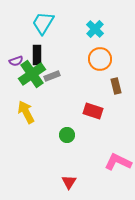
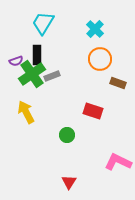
brown rectangle: moved 2 px right, 3 px up; rotated 56 degrees counterclockwise
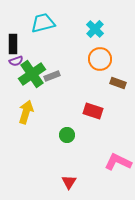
cyan trapezoid: rotated 45 degrees clockwise
black rectangle: moved 24 px left, 11 px up
yellow arrow: rotated 45 degrees clockwise
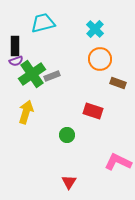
black rectangle: moved 2 px right, 2 px down
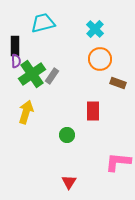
purple semicircle: rotated 72 degrees counterclockwise
gray rectangle: rotated 35 degrees counterclockwise
red rectangle: rotated 72 degrees clockwise
pink L-shape: rotated 20 degrees counterclockwise
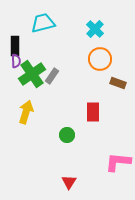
red rectangle: moved 1 px down
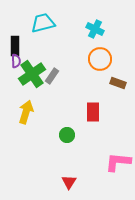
cyan cross: rotated 18 degrees counterclockwise
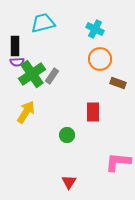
purple semicircle: moved 1 px right, 1 px down; rotated 88 degrees clockwise
yellow arrow: rotated 15 degrees clockwise
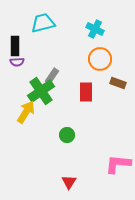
green cross: moved 9 px right, 17 px down
red rectangle: moved 7 px left, 20 px up
pink L-shape: moved 2 px down
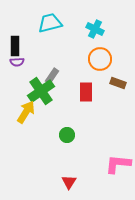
cyan trapezoid: moved 7 px right
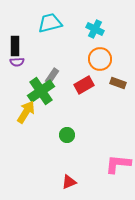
red rectangle: moved 2 px left, 7 px up; rotated 60 degrees clockwise
red triangle: rotated 35 degrees clockwise
